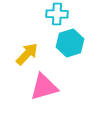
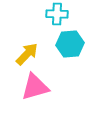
cyan hexagon: moved 1 px down; rotated 12 degrees clockwise
pink triangle: moved 9 px left
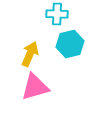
cyan hexagon: rotated 8 degrees counterclockwise
yellow arrow: moved 3 px right; rotated 20 degrees counterclockwise
